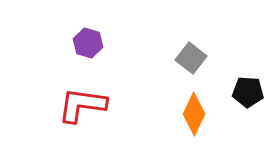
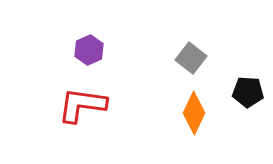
purple hexagon: moved 1 px right, 7 px down; rotated 20 degrees clockwise
orange diamond: moved 1 px up
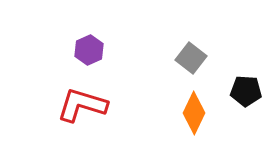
black pentagon: moved 2 px left, 1 px up
red L-shape: rotated 9 degrees clockwise
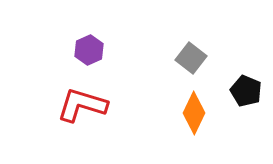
black pentagon: rotated 20 degrees clockwise
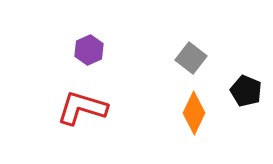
red L-shape: moved 3 px down
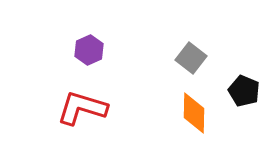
black pentagon: moved 2 px left
orange diamond: rotated 24 degrees counterclockwise
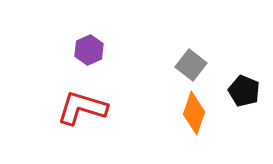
gray square: moved 7 px down
orange diamond: rotated 18 degrees clockwise
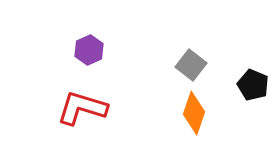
black pentagon: moved 9 px right, 6 px up
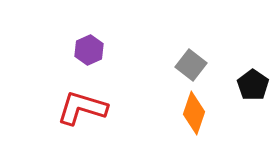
black pentagon: rotated 12 degrees clockwise
